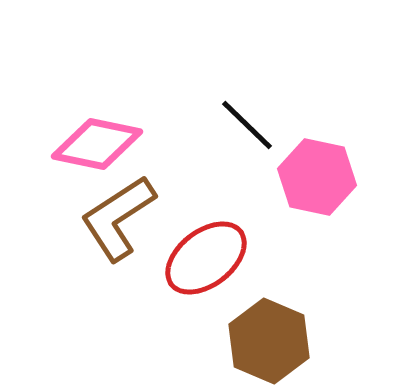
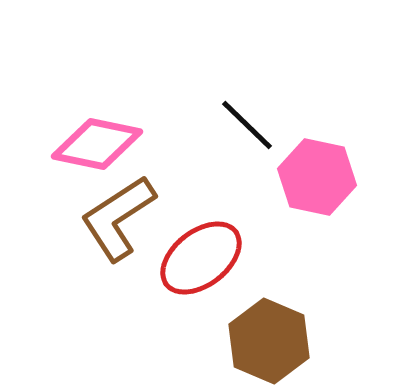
red ellipse: moved 5 px left
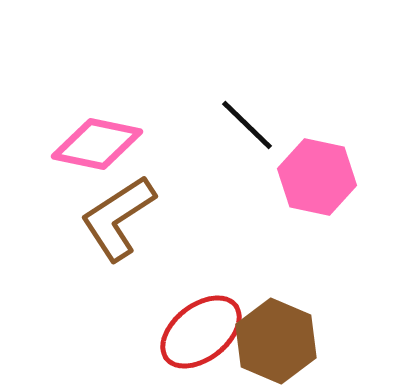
red ellipse: moved 74 px down
brown hexagon: moved 7 px right
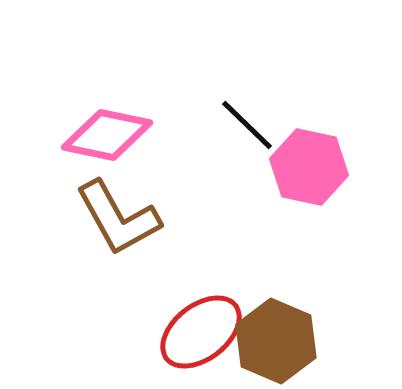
pink diamond: moved 10 px right, 9 px up
pink hexagon: moved 8 px left, 10 px up
brown L-shape: rotated 86 degrees counterclockwise
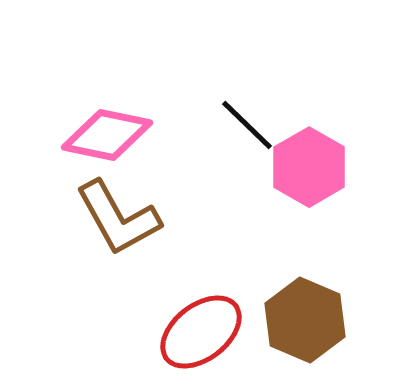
pink hexagon: rotated 18 degrees clockwise
brown hexagon: moved 29 px right, 21 px up
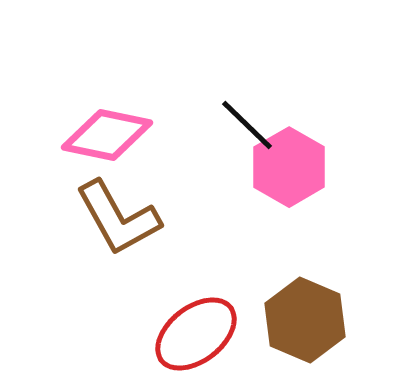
pink hexagon: moved 20 px left
red ellipse: moved 5 px left, 2 px down
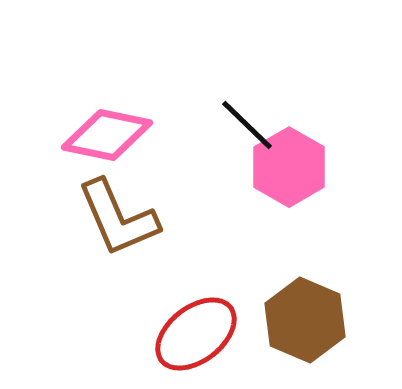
brown L-shape: rotated 6 degrees clockwise
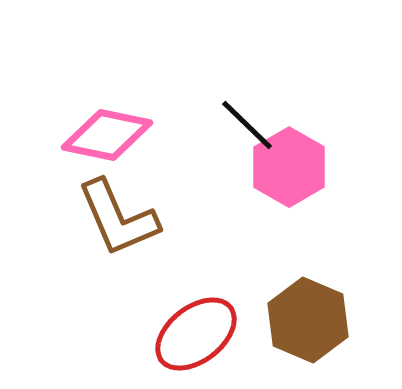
brown hexagon: moved 3 px right
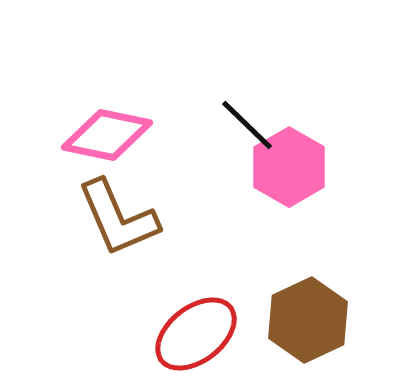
brown hexagon: rotated 12 degrees clockwise
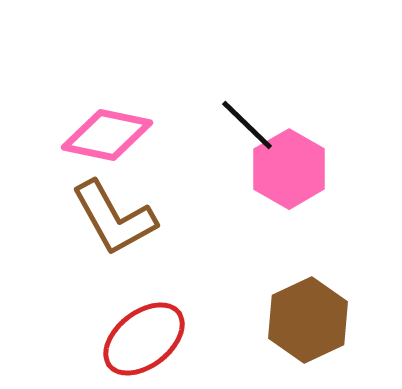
pink hexagon: moved 2 px down
brown L-shape: moved 4 px left; rotated 6 degrees counterclockwise
red ellipse: moved 52 px left, 5 px down
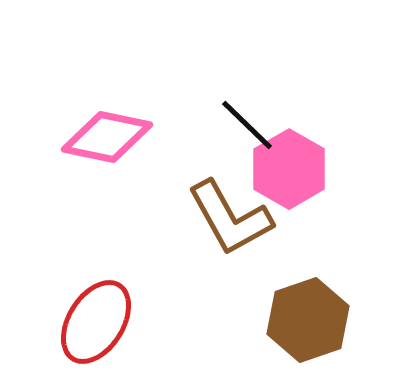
pink diamond: moved 2 px down
brown L-shape: moved 116 px right
brown hexagon: rotated 6 degrees clockwise
red ellipse: moved 48 px left, 17 px up; rotated 20 degrees counterclockwise
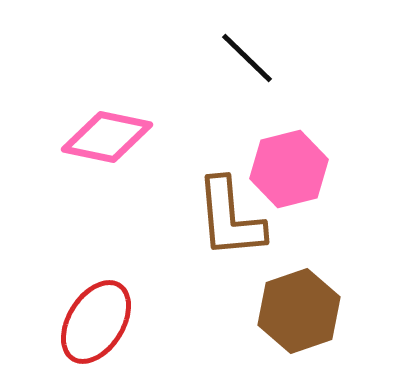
black line: moved 67 px up
pink hexagon: rotated 16 degrees clockwise
brown L-shape: rotated 24 degrees clockwise
brown hexagon: moved 9 px left, 9 px up
